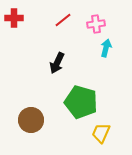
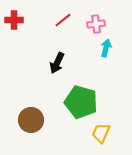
red cross: moved 2 px down
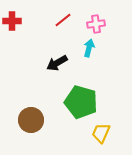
red cross: moved 2 px left, 1 px down
cyan arrow: moved 17 px left
black arrow: rotated 35 degrees clockwise
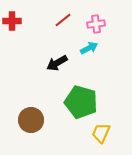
cyan arrow: rotated 48 degrees clockwise
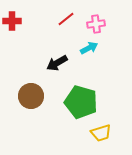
red line: moved 3 px right, 1 px up
brown circle: moved 24 px up
yellow trapezoid: rotated 130 degrees counterclockwise
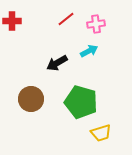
cyan arrow: moved 3 px down
brown circle: moved 3 px down
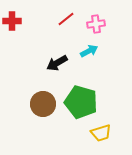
brown circle: moved 12 px right, 5 px down
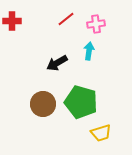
cyan arrow: rotated 54 degrees counterclockwise
